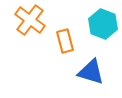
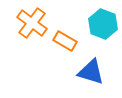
orange cross: moved 2 px right, 3 px down
orange rectangle: rotated 45 degrees counterclockwise
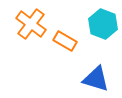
orange cross: moved 1 px left, 1 px down
blue triangle: moved 5 px right, 7 px down
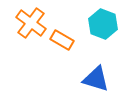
orange cross: moved 1 px up
orange rectangle: moved 3 px left, 1 px up
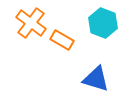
cyan hexagon: moved 1 px up
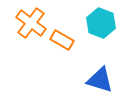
cyan hexagon: moved 2 px left
blue triangle: moved 4 px right, 1 px down
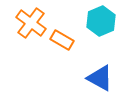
cyan hexagon: moved 2 px up; rotated 16 degrees clockwise
blue triangle: moved 2 px up; rotated 12 degrees clockwise
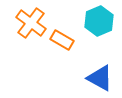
cyan hexagon: moved 2 px left
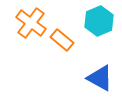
orange rectangle: rotated 10 degrees clockwise
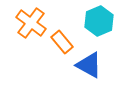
orange rectangle: moved 2 px down; rotated 10 degrees clockwise
blue triangle: moved 11 px left, 13 px up
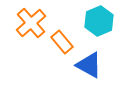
orange cross: rotated 12 degrees clockwise
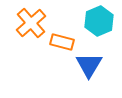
orange rectangle: rotated 35 degrees counterclockwise
blue triangle: rotated 32 degrees clockwise
